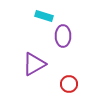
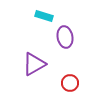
purple ellipse: moved 2 px right, 1 px down; rotated 10 degrees counterclockwise
red circle: moved 1 px right, 1 px up
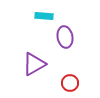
cyan rectangle: rotated 12 degrees counterclockwise
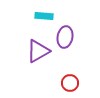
purple ellipse: rotated 20 degrees clockwise
purple triangle: moved 4 px right, 13 px up
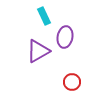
cyan rectangle: rotated 60 degrees clockwise
red circle: moved 2 px right, 1 px up
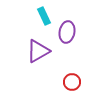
purple ellipse: moved 2 px right, 5 px up
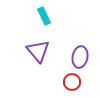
purple ellipse: moved 13 px right, 25 px down
purple triangle: rotated 40 degrees counterclockwise
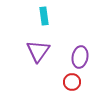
cyan rectangle: rotated 18 degrees clockwise
purple triangle: rotated 15 degrees clockwise
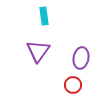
purple ellipse: moved 1 px right, 1 px down
red circle: moved 1 px right, 3 px down
